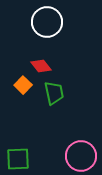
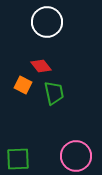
orange square: rotated 18 degrees counterclockwise
pink circle: moved 5 px left
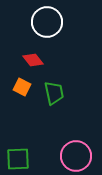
red diamond: moved 8 px left, 6 px up
orange square: moved 1 px left, 2 px down
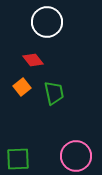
orange square: rotated 24 degrees clockwise
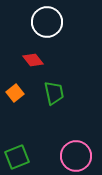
orange square: moved 7 px left, 6 px down
green square: moved 1 px left, 2 px up; rotated 20 degrees counterclockwise
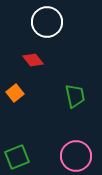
green trapezoid: moved 21 px right, 3 px down
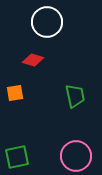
red diamond: rotated 35 degrees counterclockwise
orange square: rotated 30 degrees clockwise
green square: rotated 10 degrees clockwise
